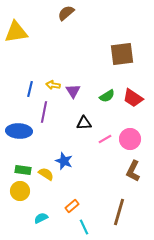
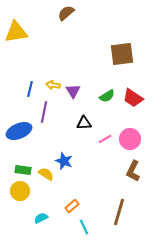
blue ellipse: rotated 25 degrees counterclockwise
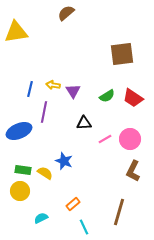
yellow semicircle: moved 1 px left, 1 px up
orange rectangle: moved 1 px right, 2 px up
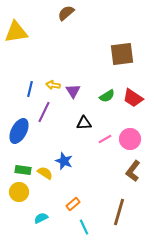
purple line: rotated 15 degrees clockwise
blue ellipse: rotated 40 degrees counterclockwise
brown L-shape: rotated 10 degrees clockwise
yellow circle: moved 1 px left, 1 px down
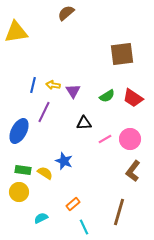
blue line: moved 3 px right, 4 px up
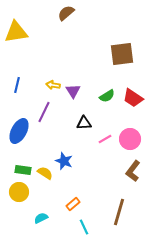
blue line: moved 16 px left
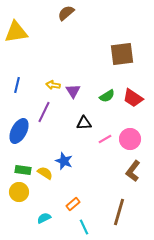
cyan semicircle: moved 3 px right
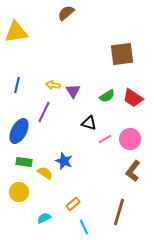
black triangle: moved 5 px right; rotated 21 degrees clockwise
green rectangle: moved 1 px right, 8 px up
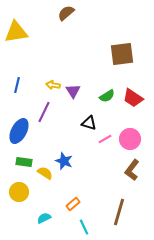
brown L-shape: moved 1 px left, 1 px up
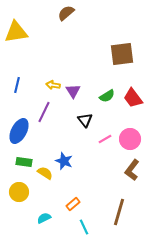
red trapezoid: rotated 20 degrees clockwise
black triangle: moved 4 px left, 3 px up; rotated 35 degrees clockwise
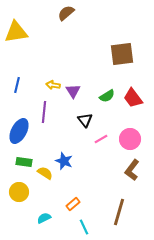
purple line: rotated 20 degrees counterclockwise
pink line: moved 4 px left
